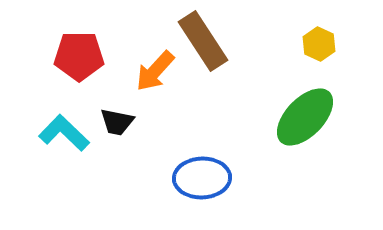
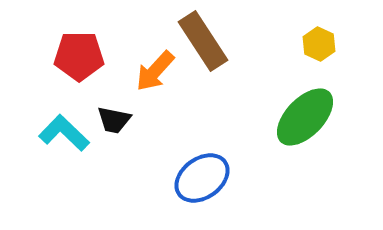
black trapezoid: moved 3 px left, 2 px up
blue ellipse: rotated 34 degrees counterclockwise
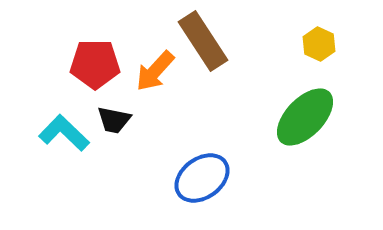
red pentagon: moved 16 px right, 8 px down
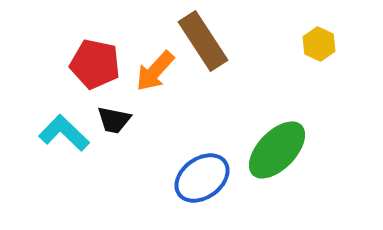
red pentagon: rotated 12 degrees clockwise
green ellipse: moved 28 px left, 33 px down
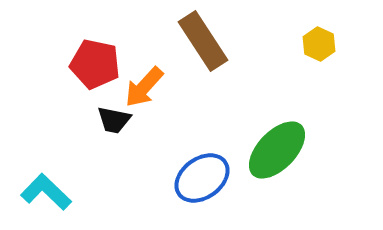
orange arrow: moved 11 px left, 16 px down
cyan L-shape: moved 18 px left, 59 px down
